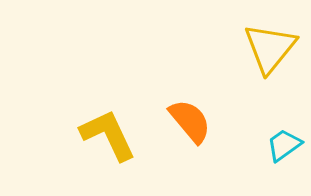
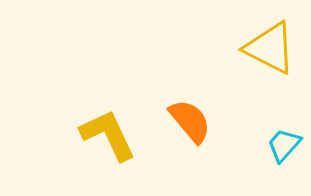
yellow triangle: rotated 42 degrees counterclockwise
cyan trapezoid: rotated 12 degrees counterclockwise
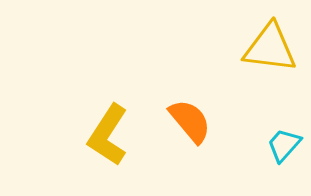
yellow triangle: rotated 20 degrees counterclockwise
yellow L-shape: rotated 122 degrees counterclockwise
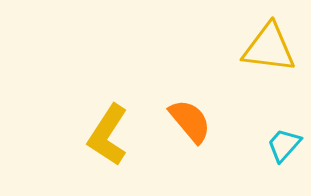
yellow triangle: moved 1 px left
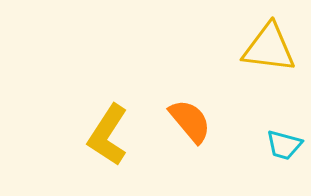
cyan trapezoid: rotated 117 degrees counterclockwise
